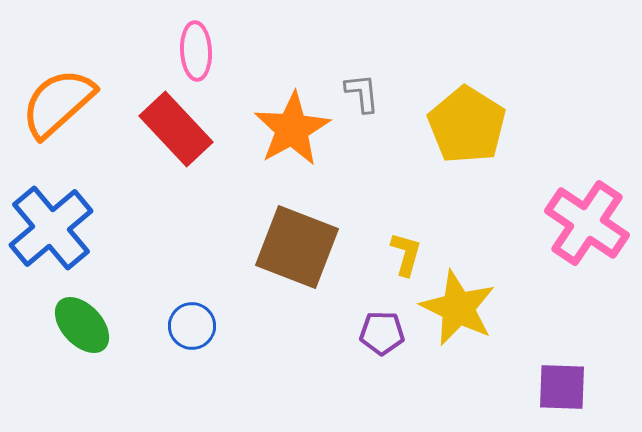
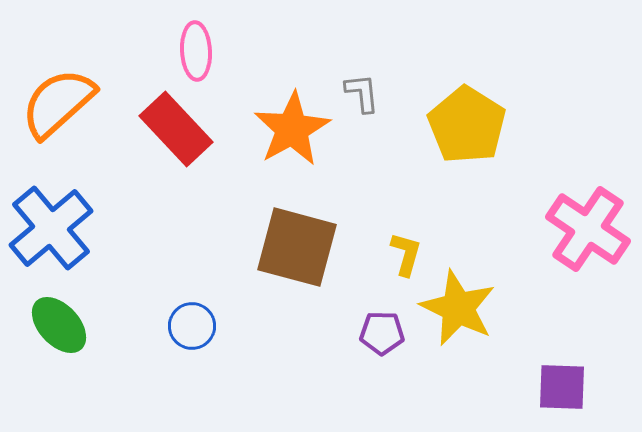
pink cross: moved 1 px right, 6 px down
brown square: rotated 6 degrees counterclockwise
green ellipse: moved 23 px left
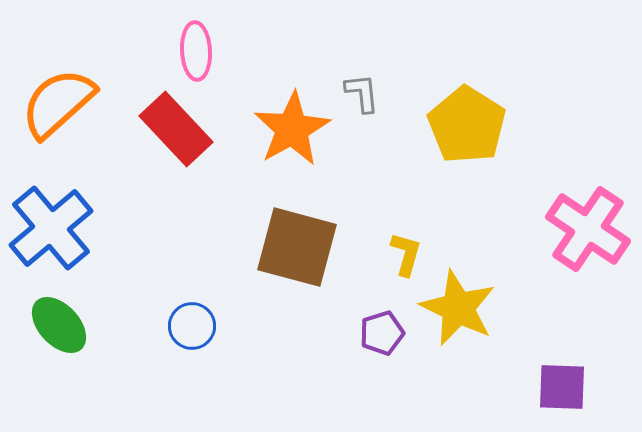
purple pentagon: rotated 18 degrees counterclockwise
